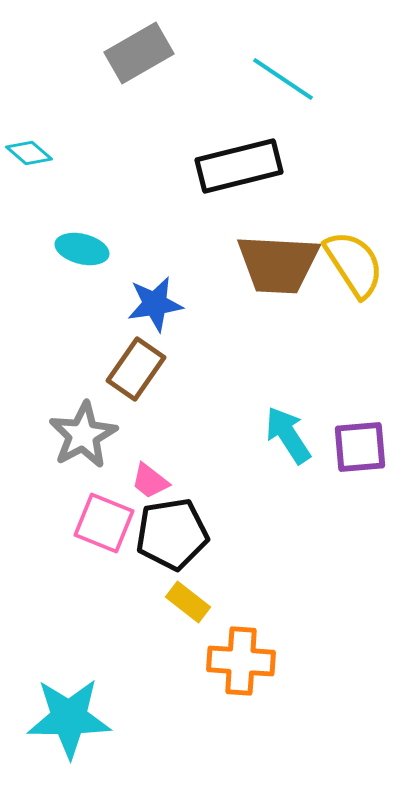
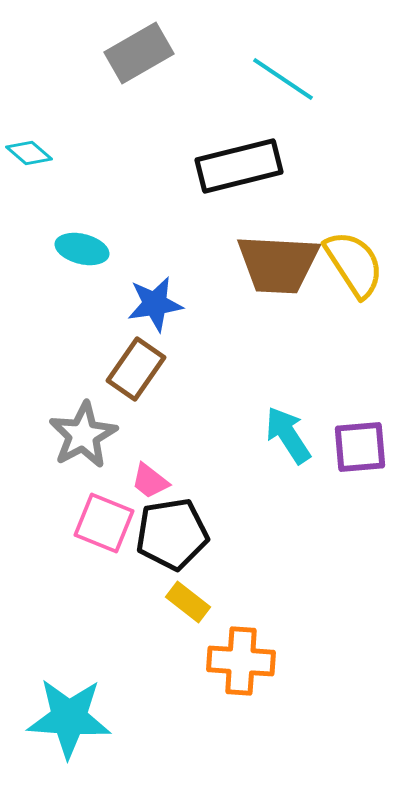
cyan star: rotated 4 degrees clockwise
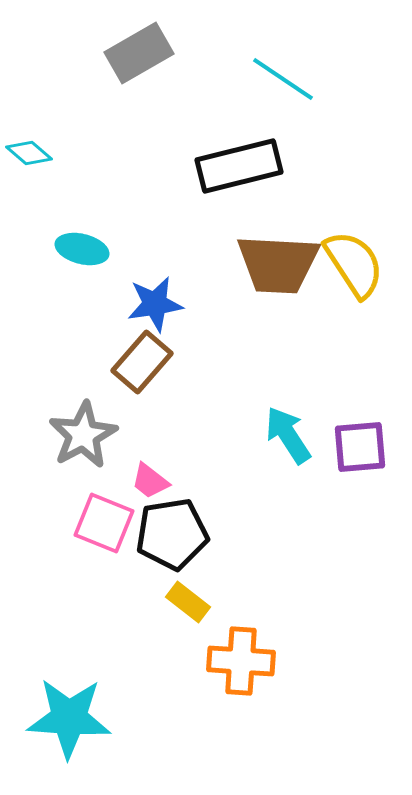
brown rectangle: moved 6 px right, 7 px up; rotated 6 degrees clockwise
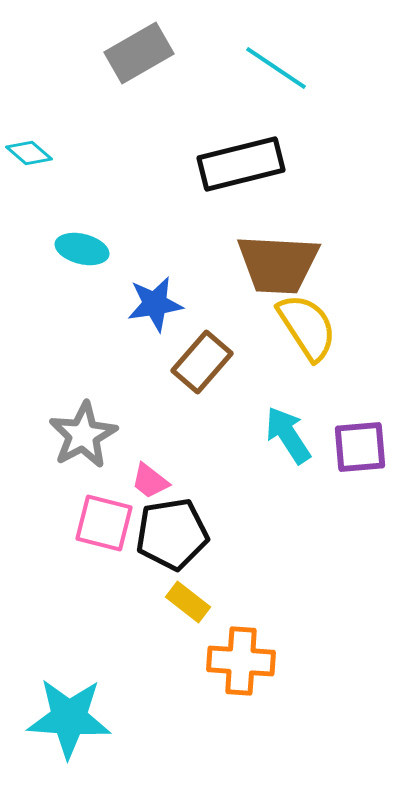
cyan line: moved 7 px left, 11 px up
black rectangle: moved 2 px right, 2 px up
yellow semicircle: moved 47 px left, 63 px down
brown rectangle: moved 60 px right
pink square: rotated 8 degrees counterclockwise
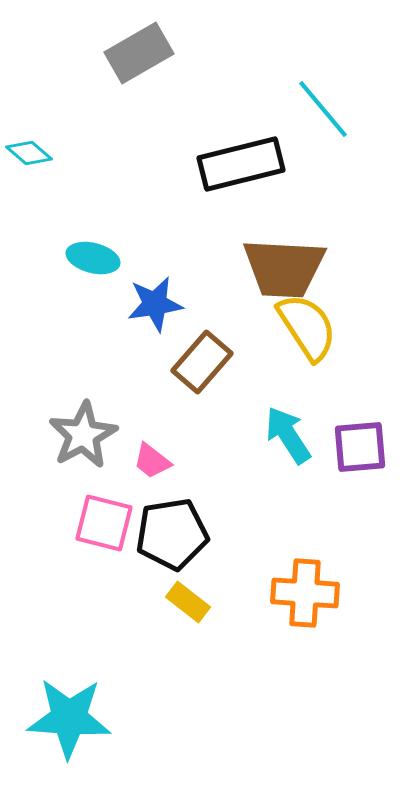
cyan line: moved 47 px right, 41 px down; rotated 16 degrees clockwise
cyan ellipse: moved 11 px right, 9 px down
brown trapezoid: moved 6 px right, 4 px down
pink trapezoid: moved 2 px right, 20 px up
orange cross: moved 64 px right, 68 px up
